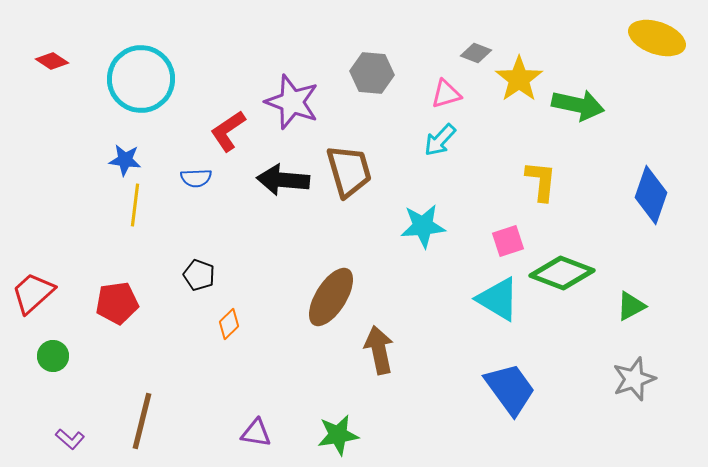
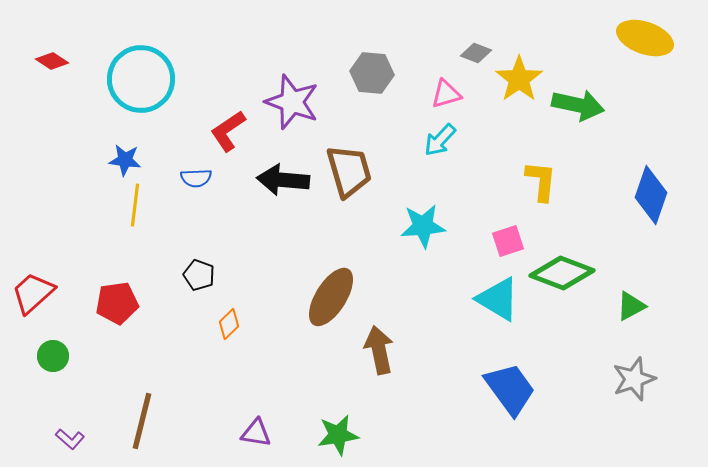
yellow ellipse: moved 12 px left
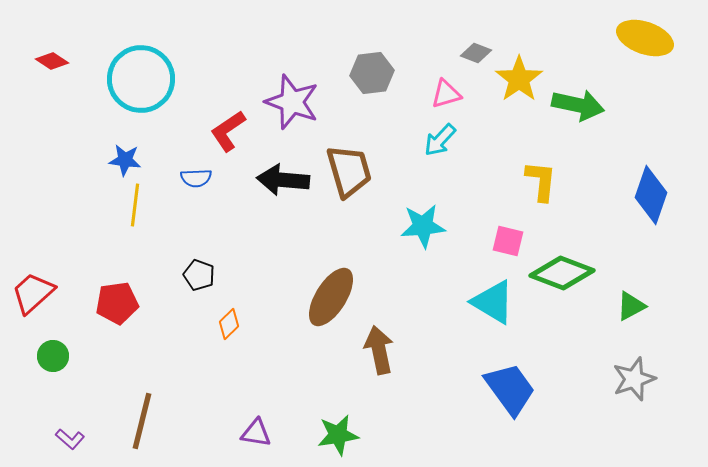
gray hexagon: rotated 12 degrees counterclockwise
pink square: rotated 32 degrees clockwise
cyan triangle: moved 5 px left, 3 px down
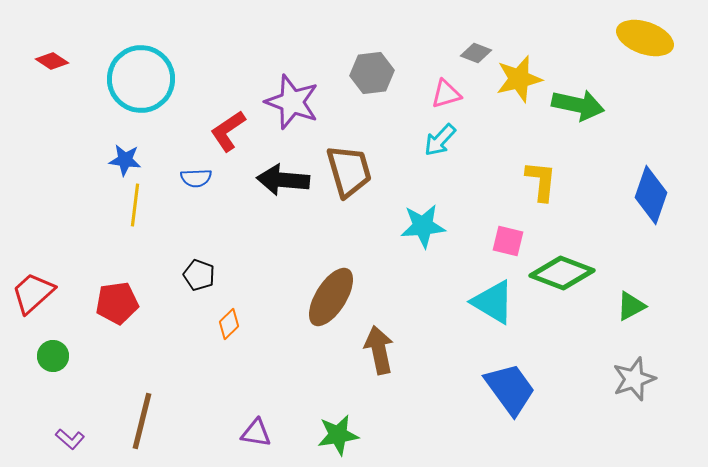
yellow star: rotated 21 degrees clockwise
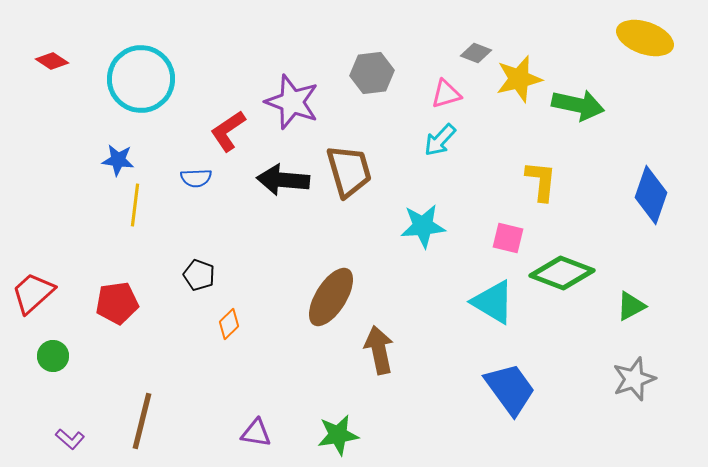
blue star: moved 7 px left
pink square: moved 3 px up
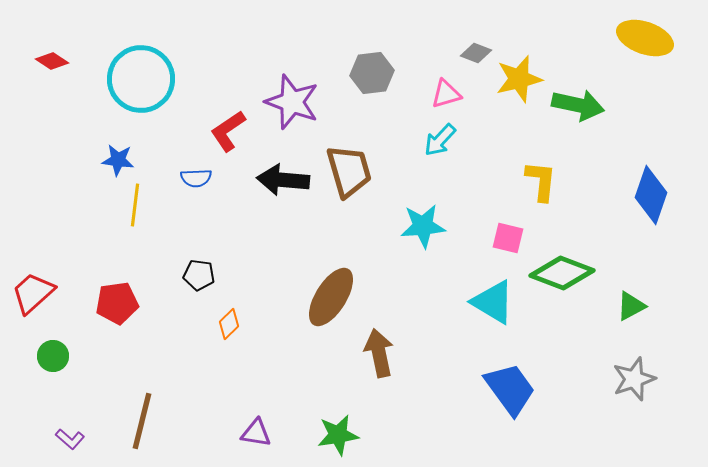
black pentagon: rotated 12 degrees counterclockwise
brown arrow: moved 3 px down
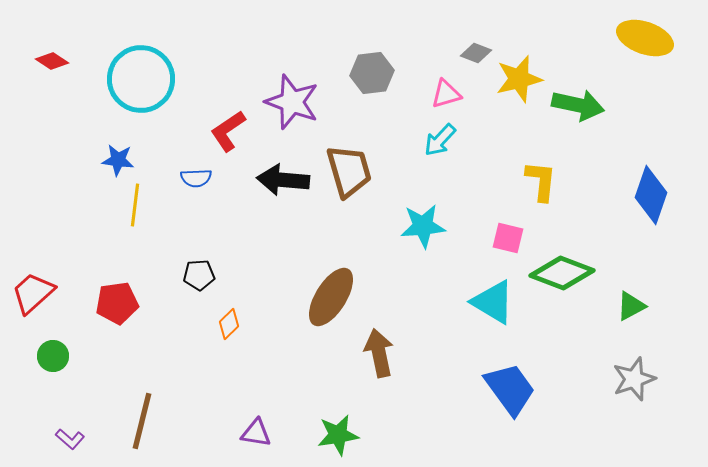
black pentagon: rotated 12 degrees counterclockwise
